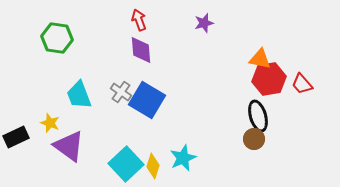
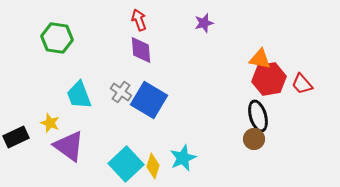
blue square: moved 2 px right
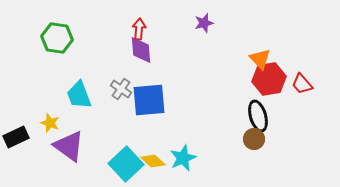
red arrow: moved 9 px down; rotated 25 degrees clockwise
orange triangle: rotated 35 degrees clockwise
gray cross: moved 3 px up
blue square: rotated 36 degrees counterclockwise
yellow diamond: moved 5 px up; rotated 65 degrees counterclockwise
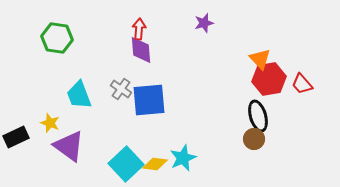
yellow diamond: moved 2 px right, 3 px down; rotated 35 degrees counterclockwise
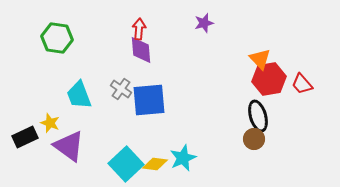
black rectangle: moved 9 px right
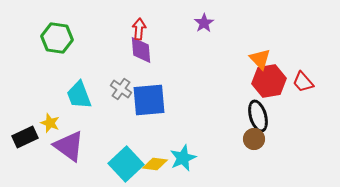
purple star: rotated 18 degrees counterclockwise
red hexagon: moved 2 px down
red trapezoid: moved 1 px right, 2 px up
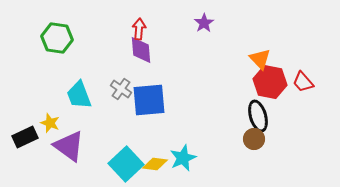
red hexagon: moved 1 px right, 1 px down; rotated 20 degrees clockwise
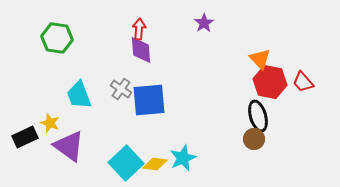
cyan square: moved 1 px up
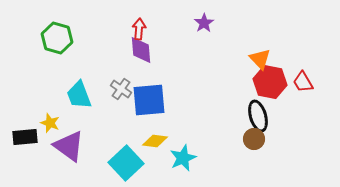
green hexagon: rotated 8 degrees clockwise
red trapezoid: rotated 10 degrees clockwise
black rectangle: rotated 20 degrees clockwise
yellow diamond: moved 23 px up
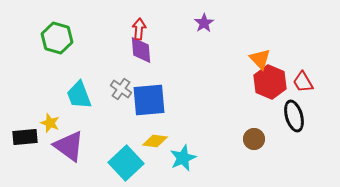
red hexagon: rotated 12 degrees clockwise
black ellipse: moved 36 px right
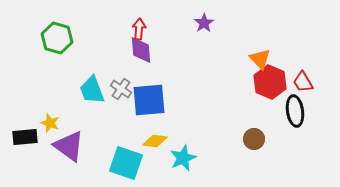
cyan trapezoid: moved 13 px right, 5 px up
black ellipse: moved 1 px right, 5 px up; rotated 8 degrees clockwise
cyan square: rotated 28 degrees counterclockwise
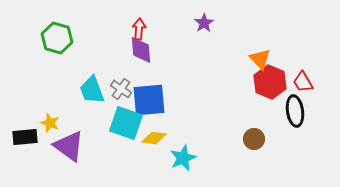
yellow diamond: moved 1 px left, 3 px up
cyan square: moved 40 px up
